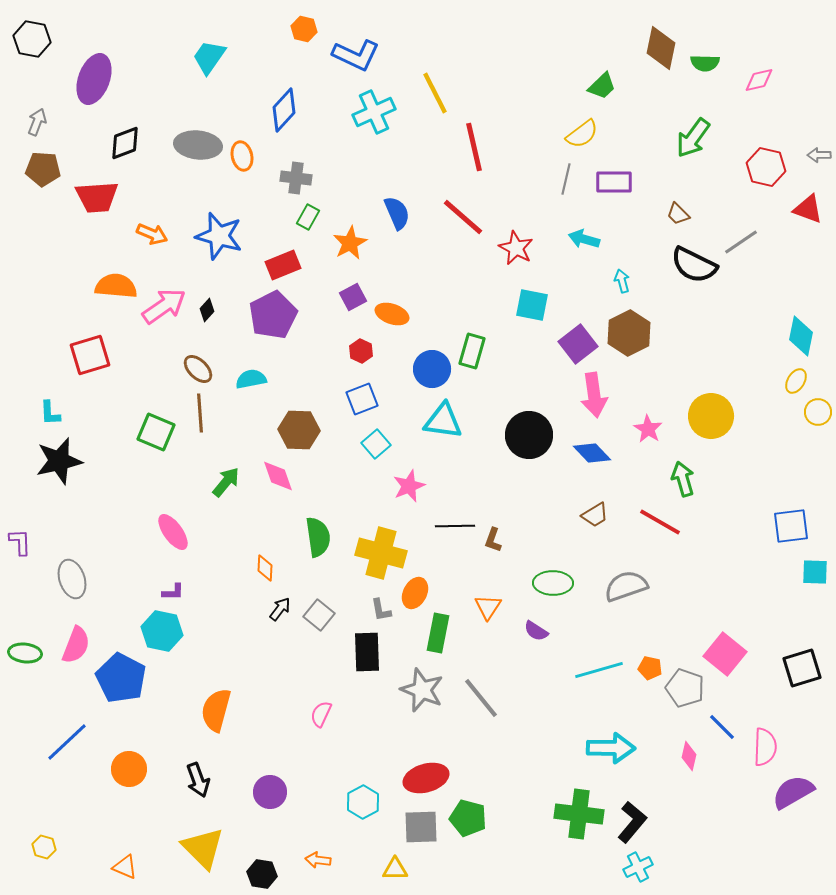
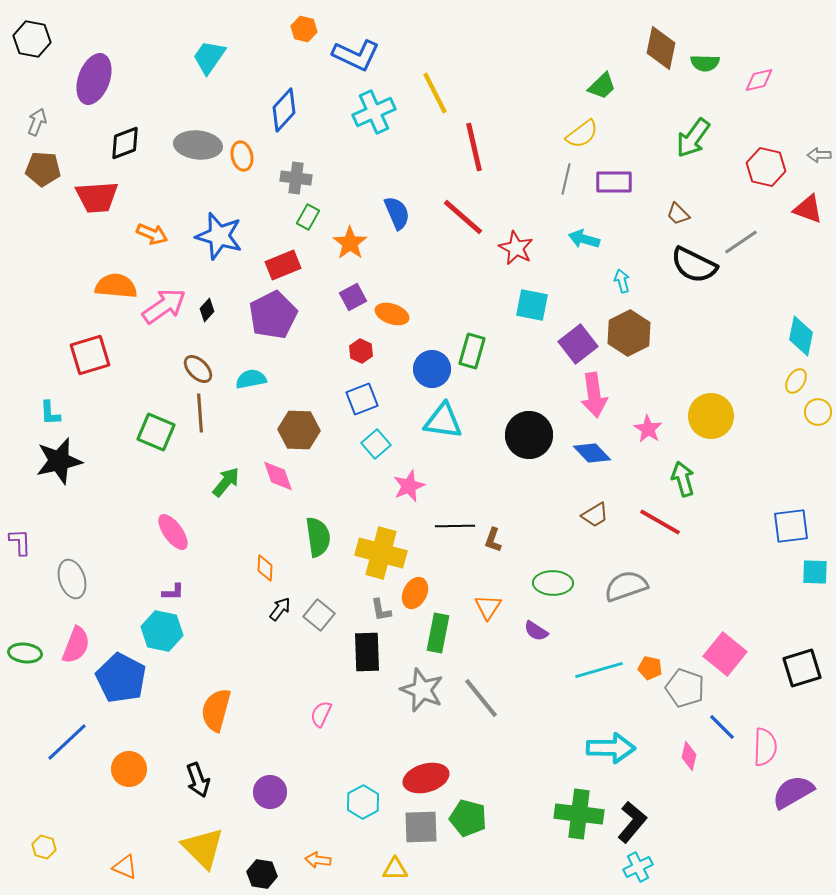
orange star at (350, 243): rotated 8 degrees counterclockwise
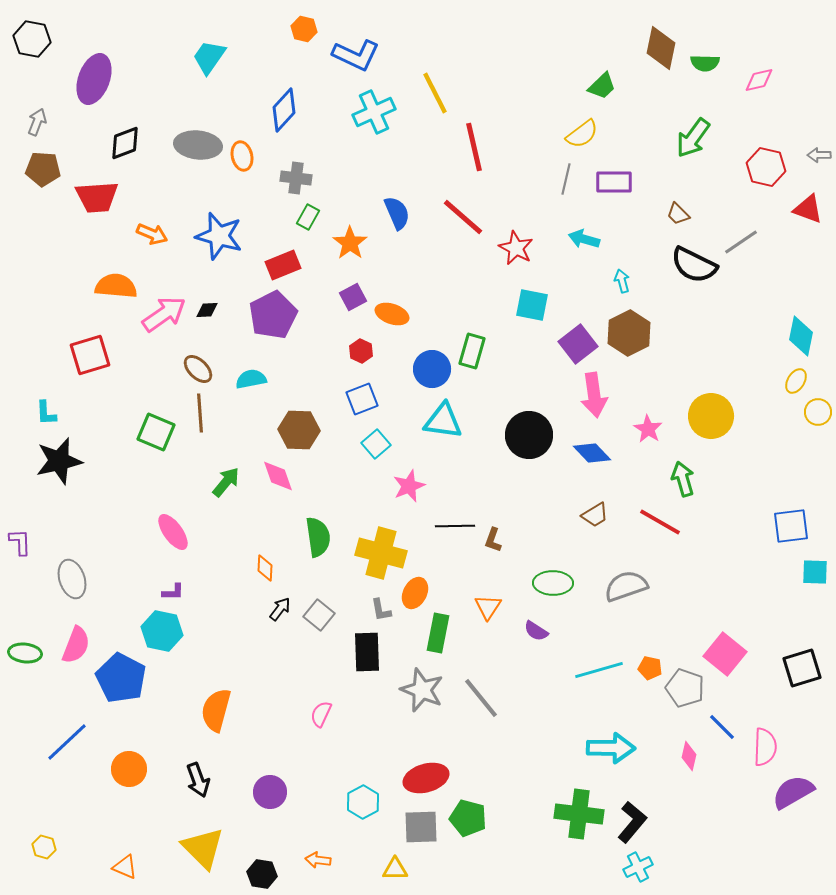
pink arrow at (164, 306): moved 8 px down
black diamond at (207, 310): rotated 45 degrees clockwise
cyan L-shape at (50, 413): moved 4 px left
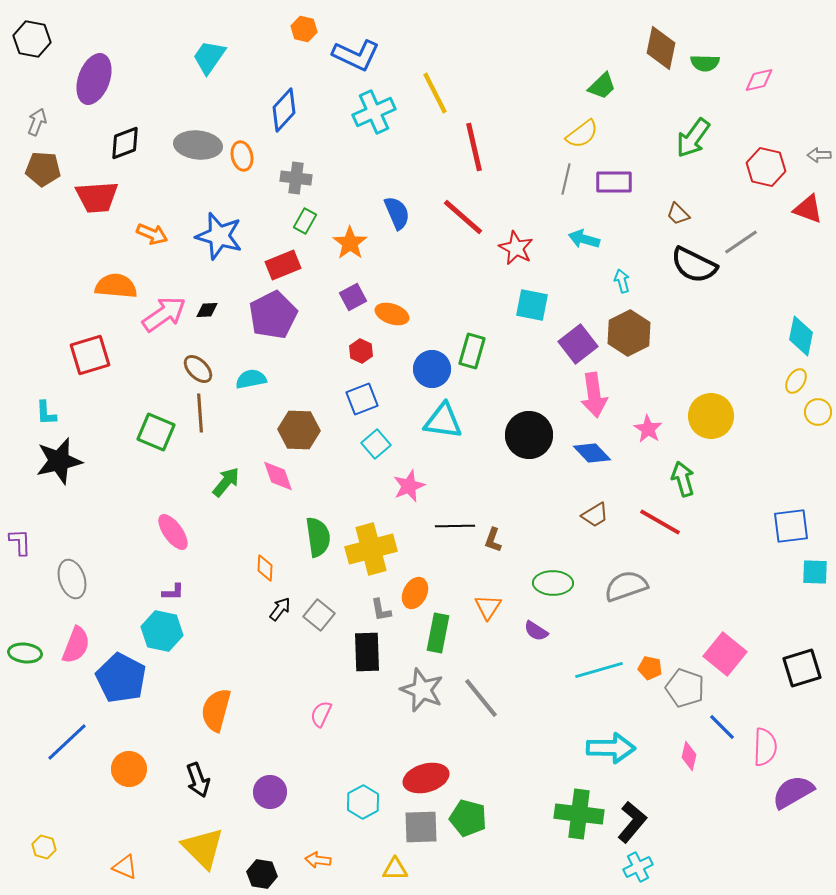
green rectangle at (308, 217): moved 3 px left, 4 px down
yellow cross at (381, 553): moved 10 px left, 4 px up; rotated 30 degrees counterclockwise
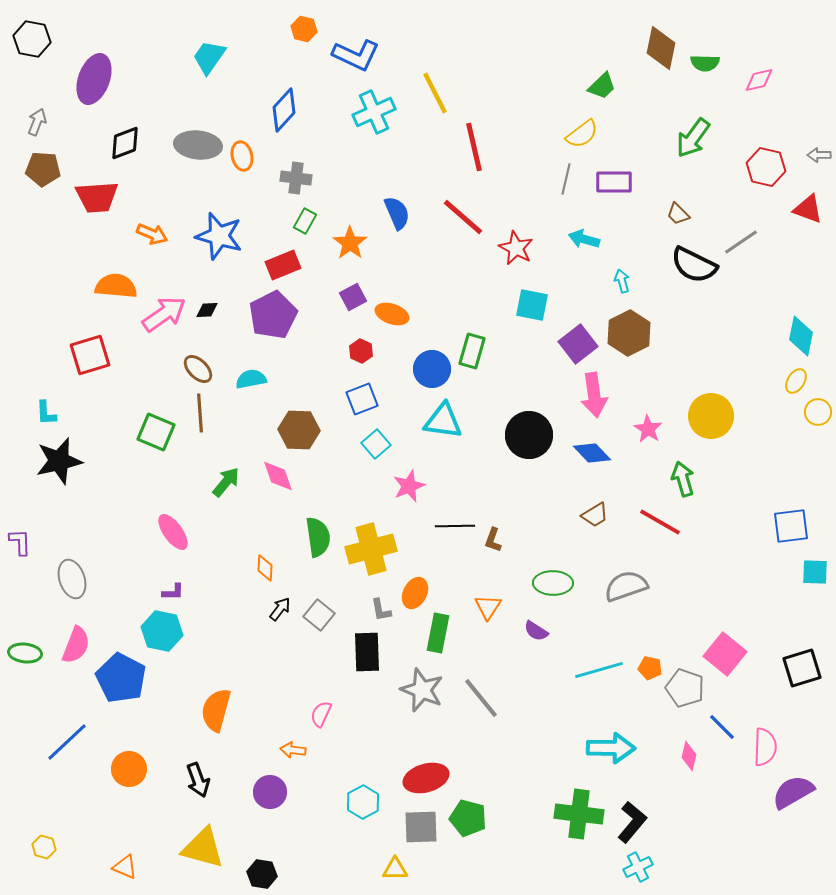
yellow triangle at (203, 848): rotated 30 degrees counterclockwise
orange arrow at (318, 860): moved 25 px left, 110 px up
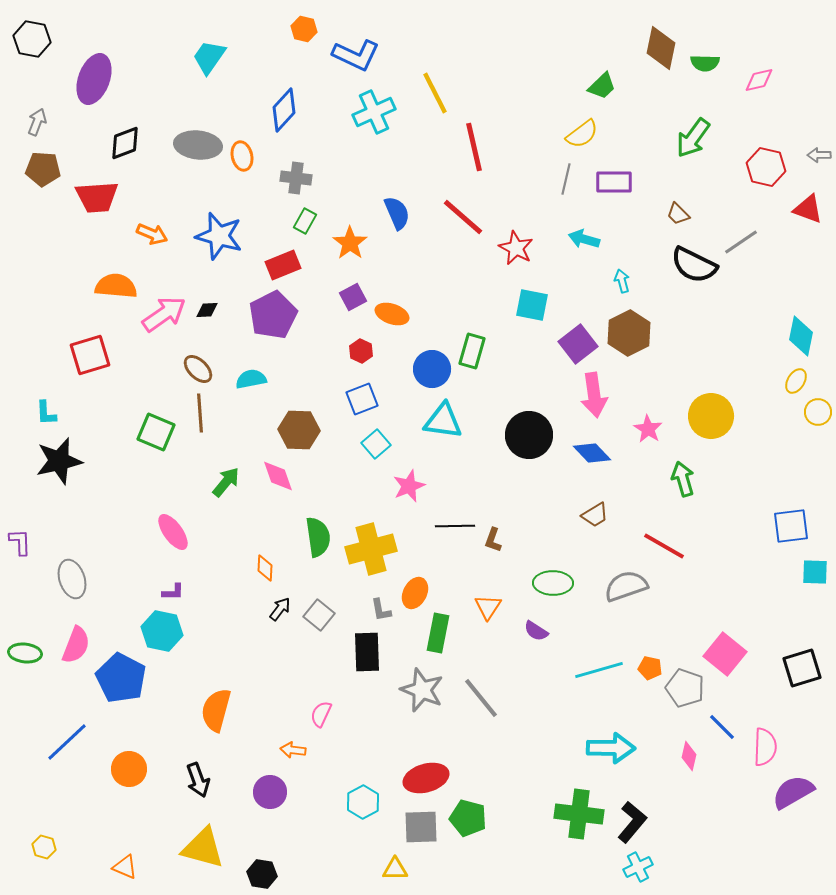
red line at (660, 522): moved 4 px right, 24 px down
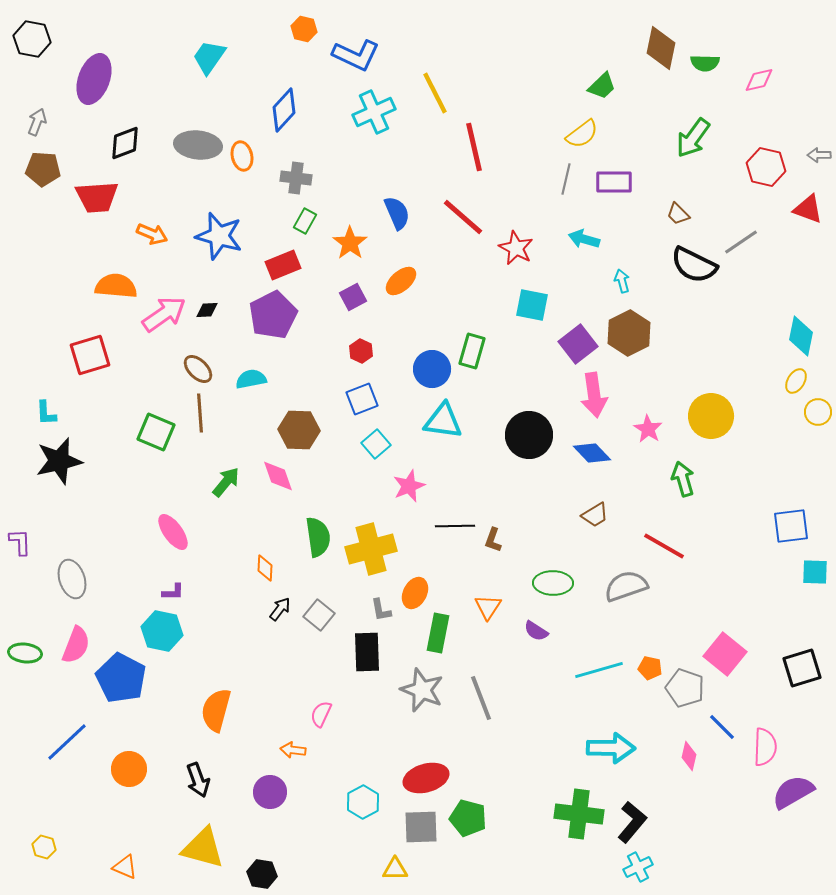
orange ellipse at (392, 314): moved 9 px right, 33 px up; rotated 60 degrees counterclockwise
gray line at (481, 698): rotated 18 degrees clockwise
